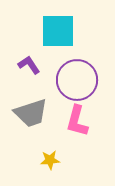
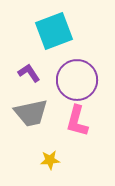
cyan square: moved 4 px left; rotated 21 degrees counterclockwise
purple L-shape: moved 8 px down
gray trapezoid: rotated 6 degrees clockwise
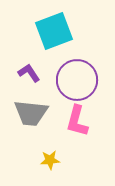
gray trapezoid: rotated 18 degrees clockwise
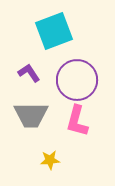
gray trapezoid: moved 2 px down; rotated 6 degrees counterclockwise
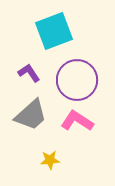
gray trapezoid: rotated 42 degrees counterclockwise
pink L-shape: rotated 108 degrees clockwise
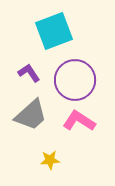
purple circle: moved 2 px left
pink L-shape: moved 2 px right
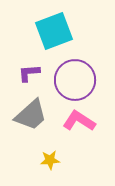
purple L-shape: rotated 60 degrees counterclockwise
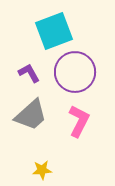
purple L-shape: rotated 65 degrees clockwise
purple circle: moved 8 px up
pink L-shape: rotated 84 degrees clockwise
yellow star: moved 8 px left, 10 px down
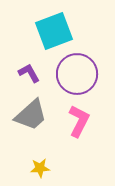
purple circle: moved 2 px right, 2 px down
yellow star: moved 2 px left, 2 px up
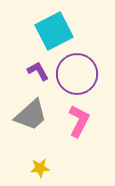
cyan square: rotated 6 degrees counterclockwise
purple L-shape: moved 9 px right, 2 px up
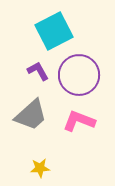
purple circle: moved 2 px right, 1 px down
pink L-shape: rotated 96 degrees counterclockwise
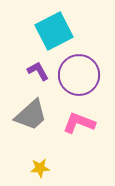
pink L-shape: moved 2 px down
